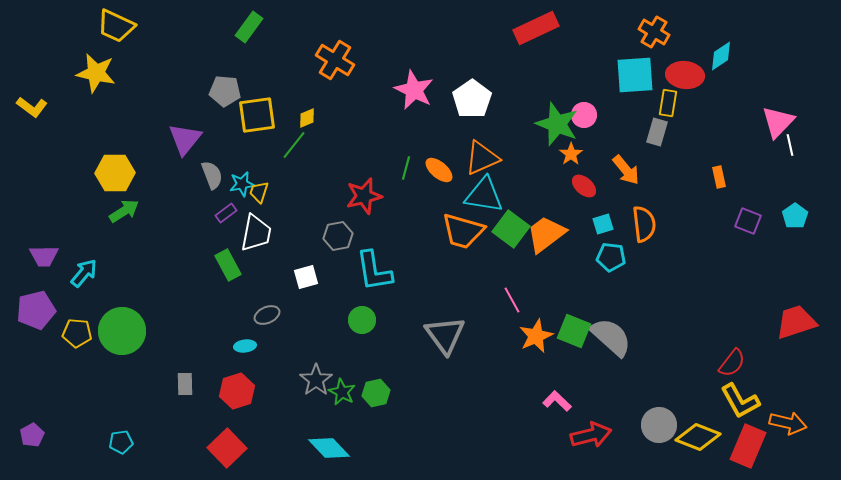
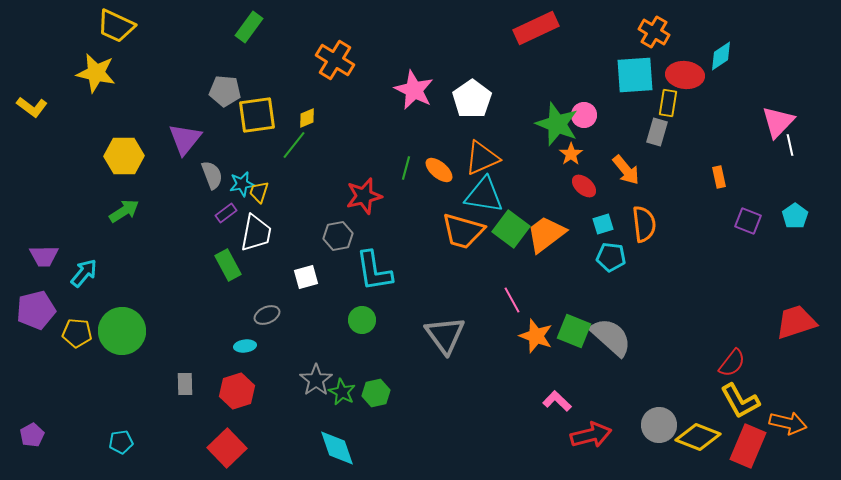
yellow hexagon at (115, 173): moved 9 px right, 17 px up
orange star at (536, 336): rotated 28 degrees counterclockwise
cyan diamond at (329, 448): moved 8 px right; rotated 24 degrees clockwise
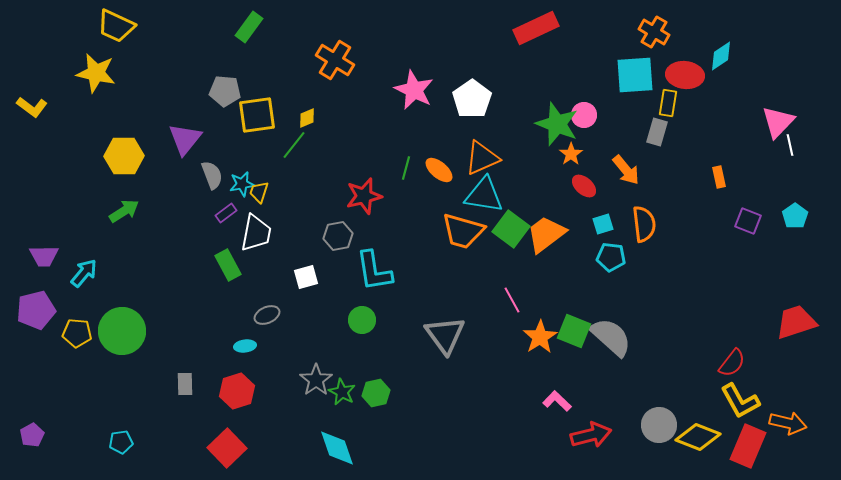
orange star at (536, 336): moved 4 px right, 1 px down; rotated 20 degrees clockwise
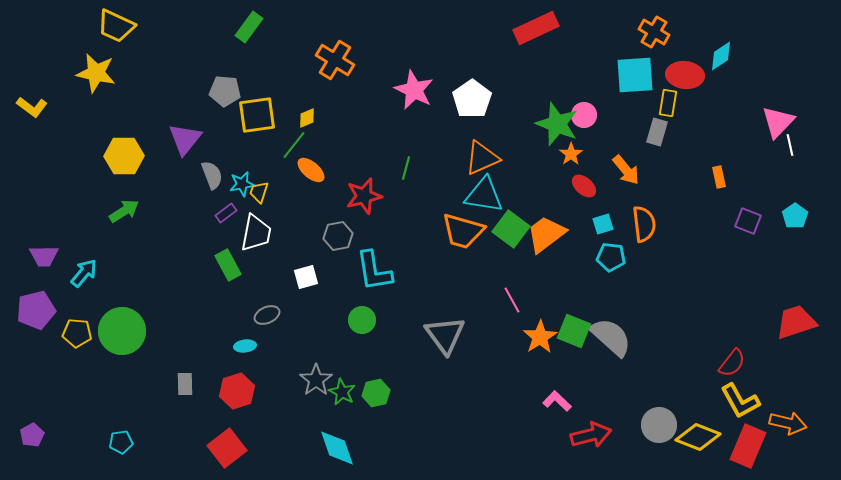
orange ellipse at (439, 170): moved 128 px left
red square at (227, 448): rotated 6 degrees clockwise
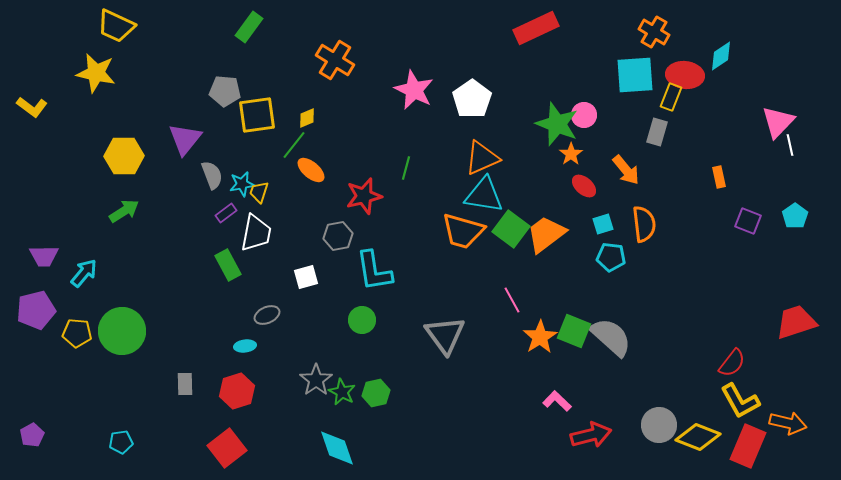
yellow rectangle at (668, 103): moved 3 px right, 6 px up; rotated 12 degrees clockwise
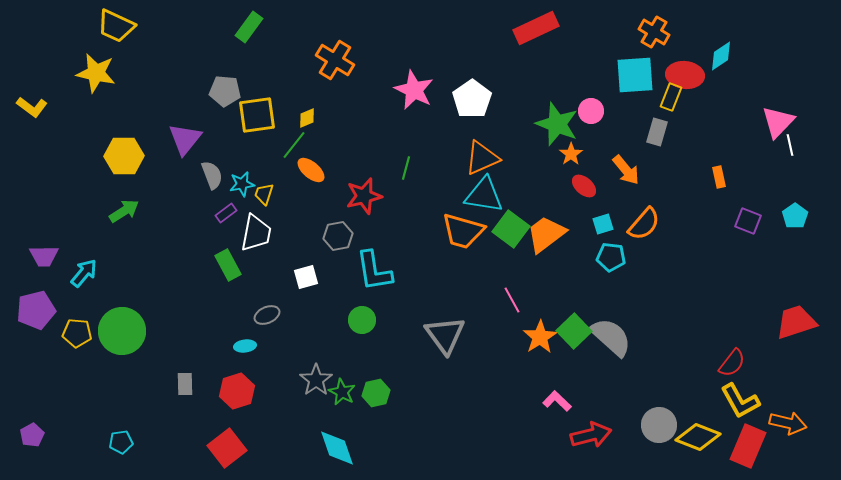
pink circle at (584, 115): moved 7 px right, 4 px up
yellow trapezoid at (259, 192): moved 5 px right, 2 px down
orange semicircle at (644, 224): rotated 48 degrees clockwise
green square at (574, 331): rotated 24 degrees clockwise
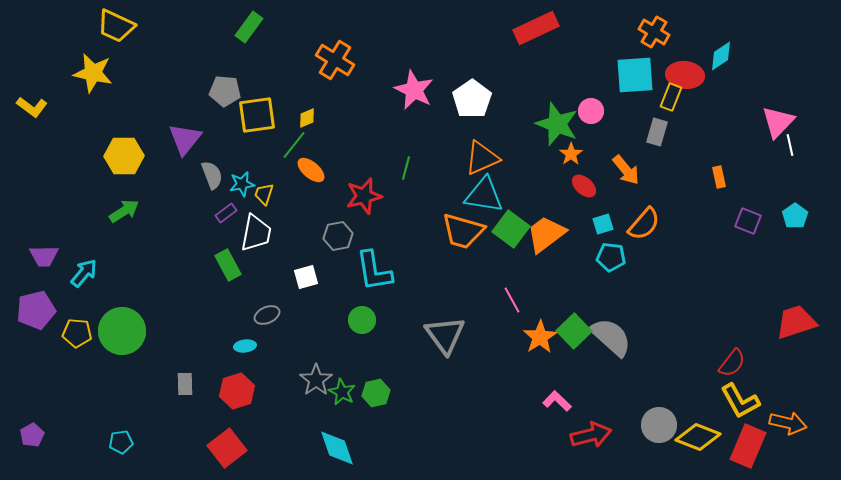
yellow star at (96, 73): moved 3 px left
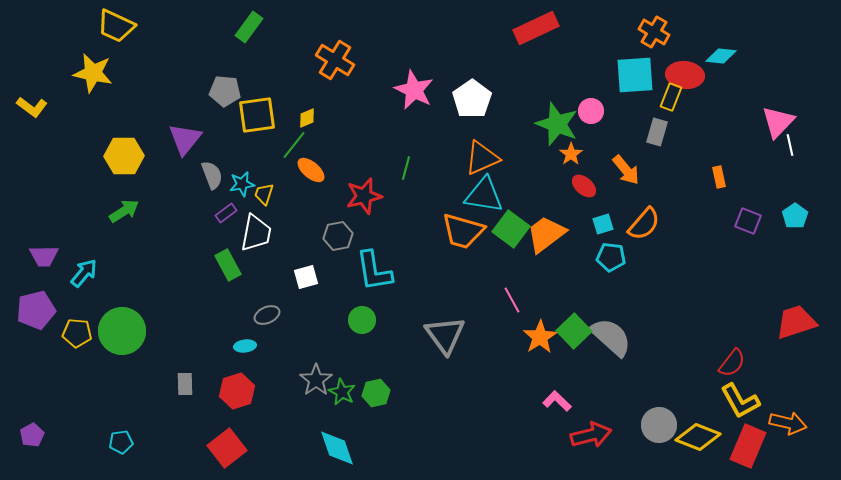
cyan diamond at (721, 56): rotated 40 degrees clockwise
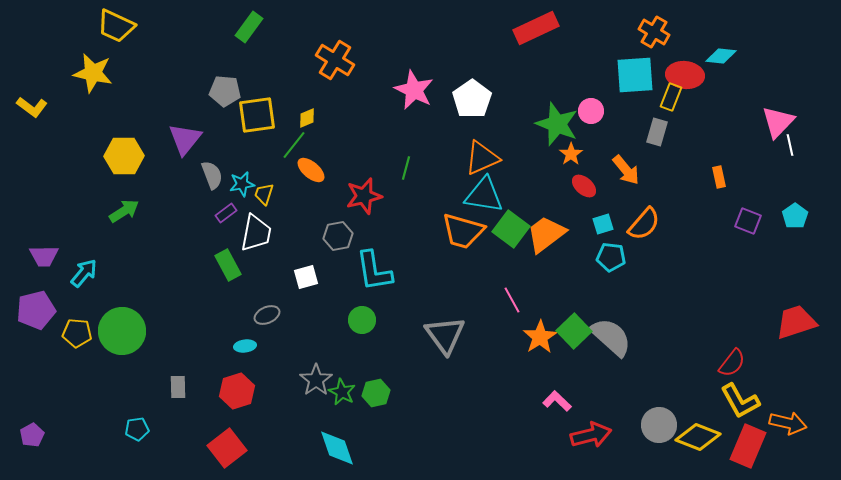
gray rectangle at (185, 384): moved 7 px left, 3 px down
cyan pentagon at (121, 442): moved 16 px right, 13 px up
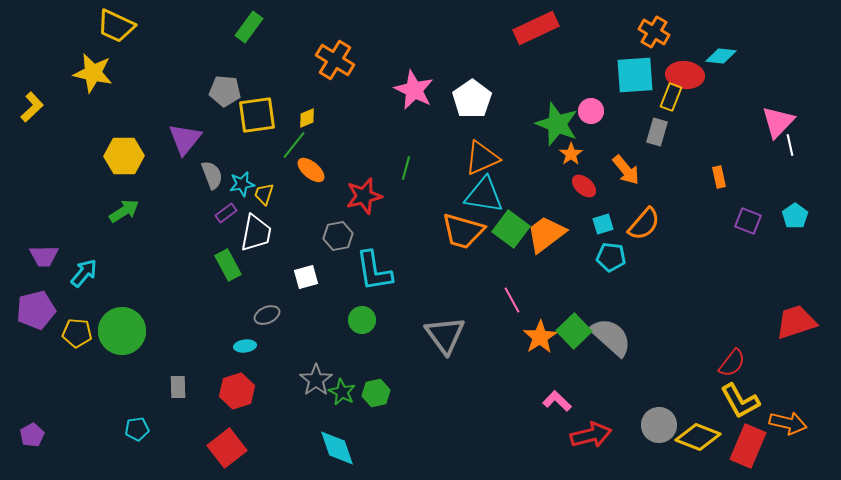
yellow L-shape at (32, 107): rotated 80 degrees counterclockwise
